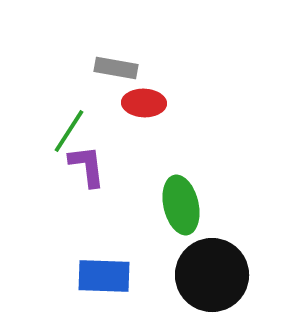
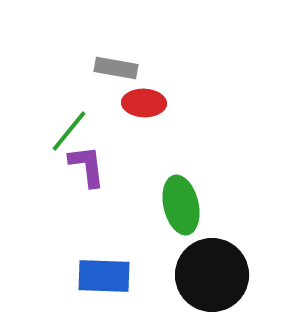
green line: rotated 6 degrees clockwise
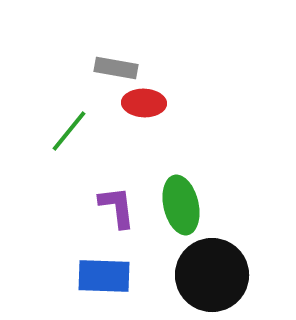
purple L-shape: moved 30 px right, 41 px down
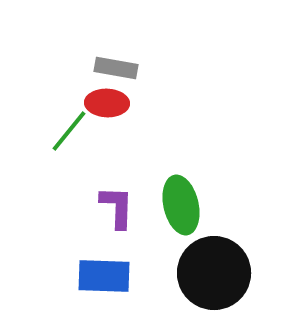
red ellipse: moved 37 px left
purple L-shape: rotated 9 degrees clockwise
black circle: moved 2 px right, 2 px up
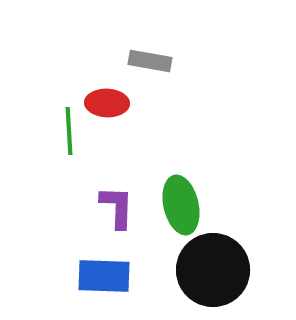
gray rectangle: moved 34 px right, 7 px up
green line: rotated 42 degrees counterclockwise
black circle: moved 1 px left, 3 px up
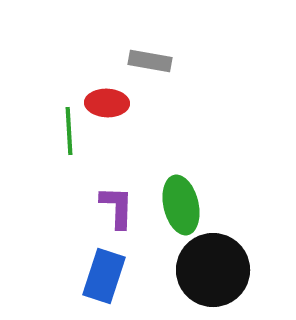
blue rectangle: rotated 74 degrees counterclockwise
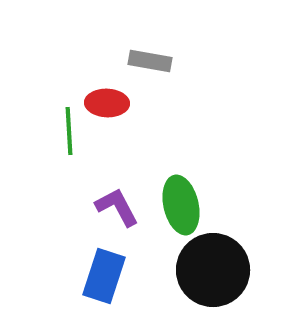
purple L-shape: rotated 30 degrees counterclockwise
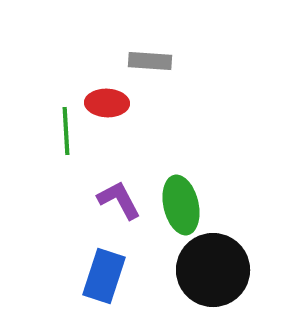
gray rectangle: rotated 6 degrees counterclockwise
green line: moved 3 px left
purple L-shape: moved 2 px right, 7 px up
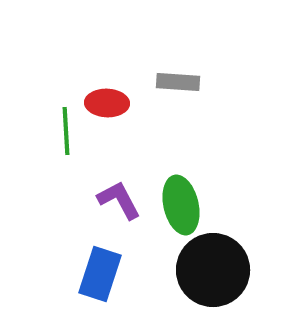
gray rectangle: moved 28 px right, 21 px down
blue rectangle: moved 4 px left, 2 px up
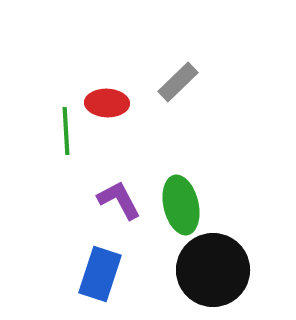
gray rectangle: rotated 48 degrees counterclockwise
